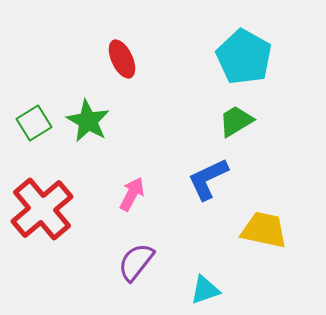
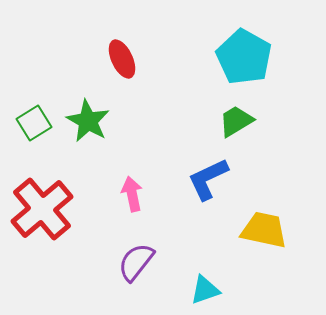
pink arrow: rotated 40 degrees counterclockwise
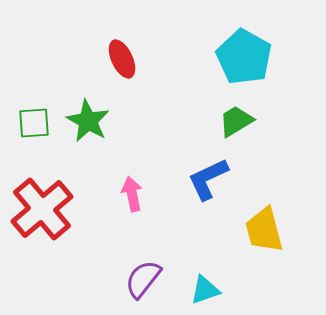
green square: rotated 28 degrees clockwise
yellow trapezoid: rotated 117 degrees counterclockwise
purple semicircle: moved 7 px right, 17 px down
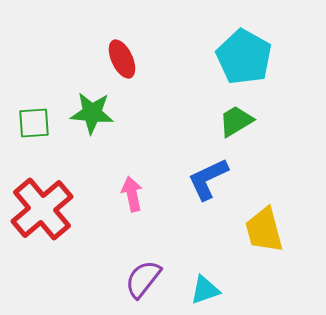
green star: moved 4 px right, 8 px up; rotated 24 degrees counterclockwise
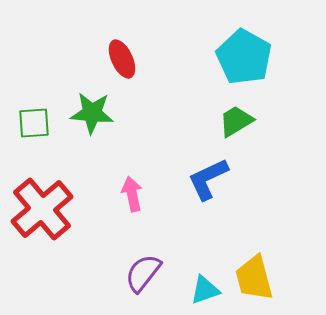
yellow trapezoid: moved 10 px left, 48 px down
purple semicircle: moved 6 px up
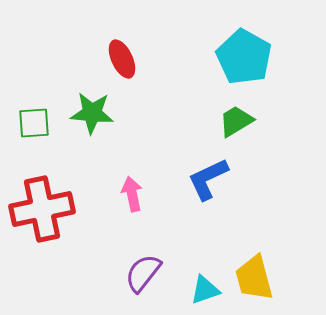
red cross: rotated 28 degrees clockwise
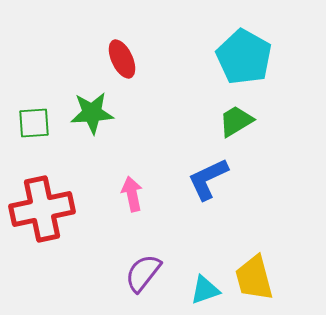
green star: rotated 9 degrees counterclockwise
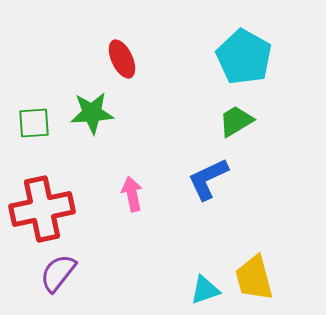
purple semicircle: moved 85 px left
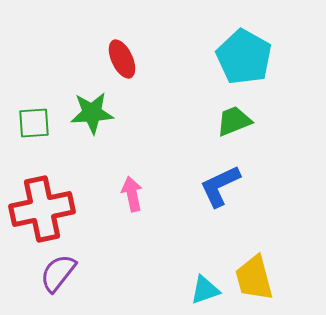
green trapezoid: moved 2 px left; rotated 9 degrees clockwise
blue L-shape: moved 12 px right, 7 px down
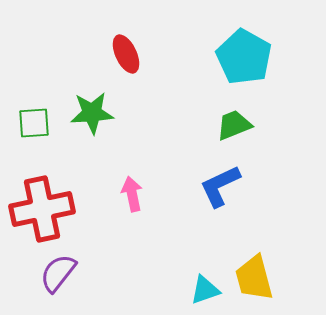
red ellipse: moved 4 px right, 5 px up
green trapezoid: moved 4 px down
